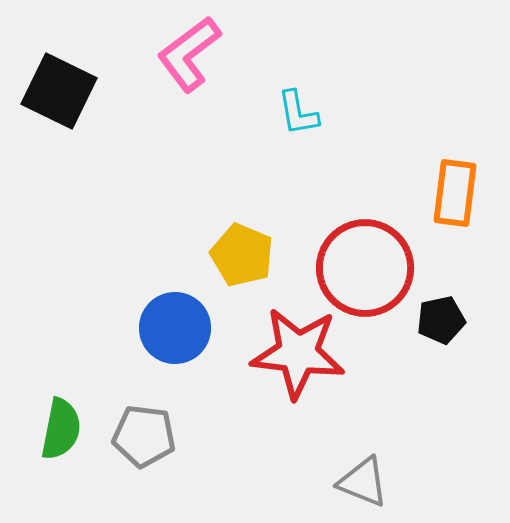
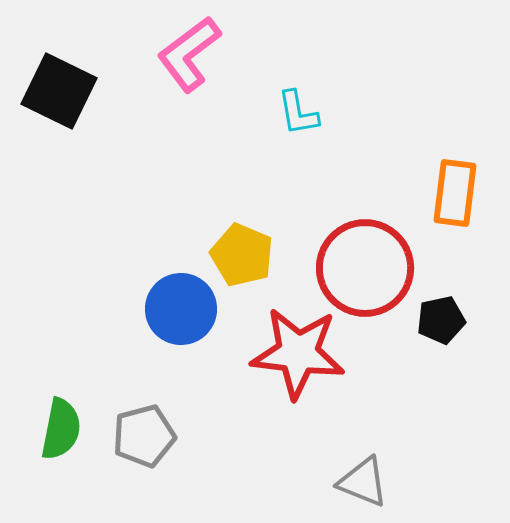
blue circle: moved 6 px right, 19 px up
gray pentagon: rotated 22 degrees counterclockwise
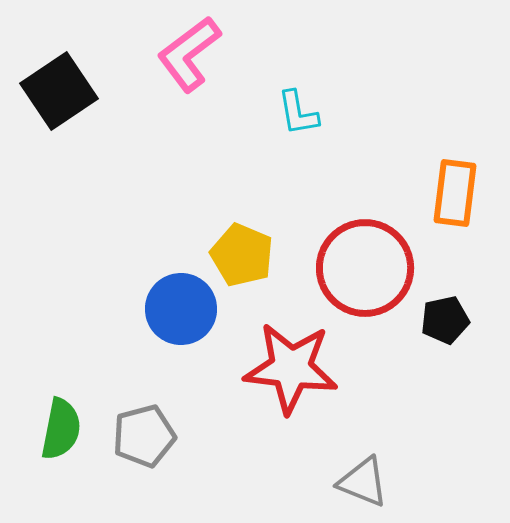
black square: rotated 30 degrees clockwise
black pentagon: moved 4 px right
red star: moved 7 px left, 15 px down
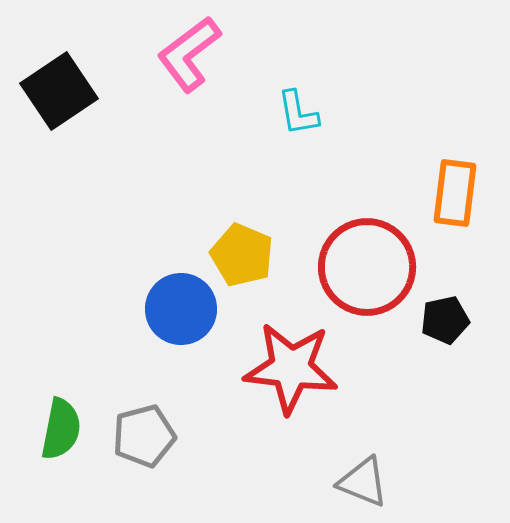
red circle: moved 2 px right, 1 px up
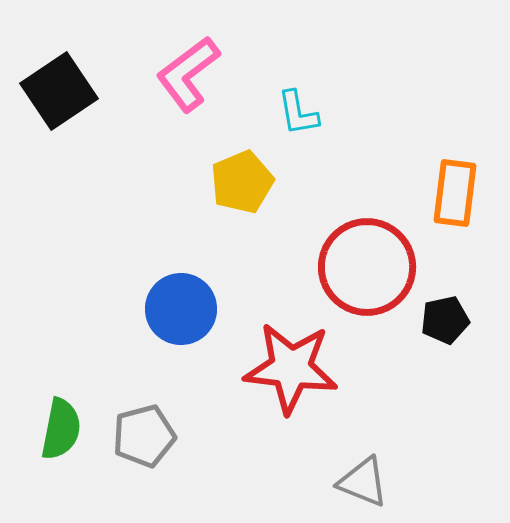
pink L-shape: moved 1 px left, 20 px down
yellow pentagon: moved 73 px up; rotated 26 degrees clockwise
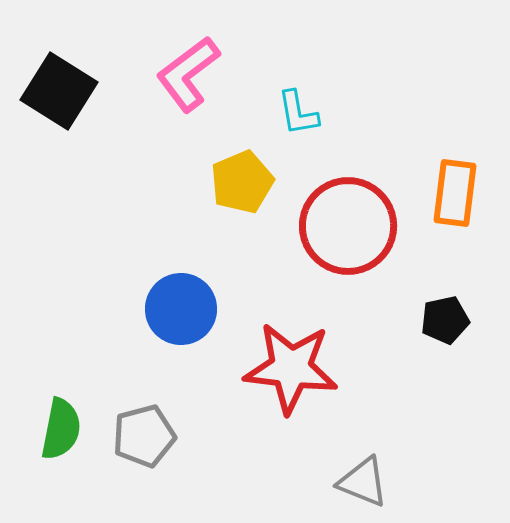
black square: rotated 24 degrees counterclockwise
red circle: moved 19 px left, 41 px up
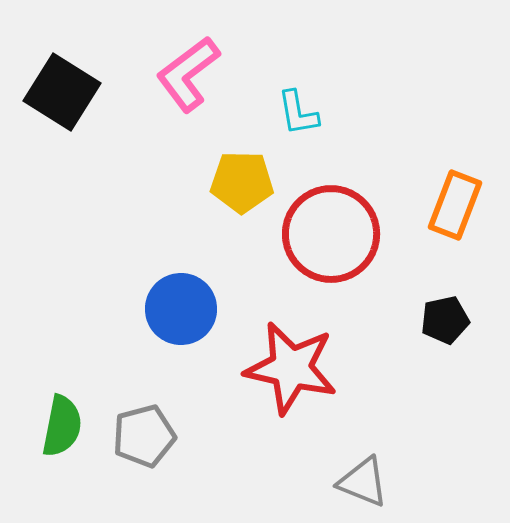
black square: moved 3 px right, 1 px down
yellow pentagon: rotated 24 degrees clockwise
orange rectangle: moved 12 px down; rotated 14 degrees clockwise
red circle: moved 17 px left, 8 px down
red star: rotated 6 degrees clockwise
green semicircle: moved 1 px right, 3 px up
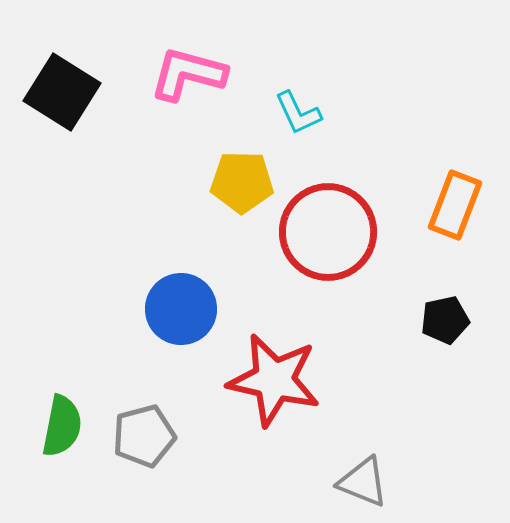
pink L-shape: rotated 52 degrees clockwise
cyan L-shape: rotated 15 degrees counterclockwise
red circle: moved 3 px left, 2 px up
red star: moved 17 px left, 12 px down
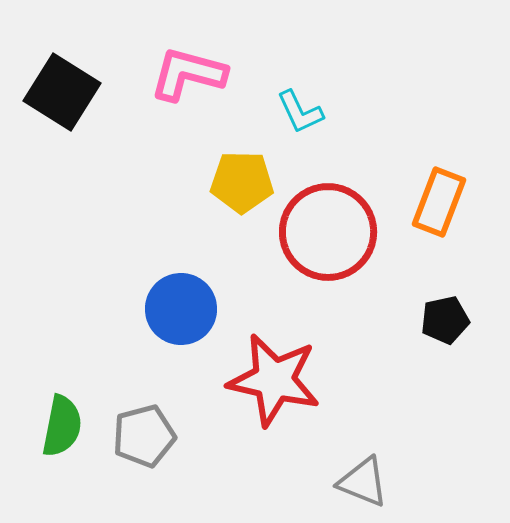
cyan L-shape: moved 2 px right, 1 px up
orange rectangle: moved 16 px left, 3 px up
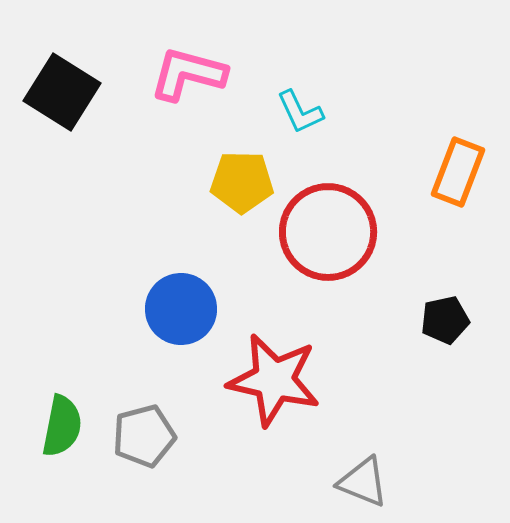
orange rectangle: moved 19 px right, 30 px up
